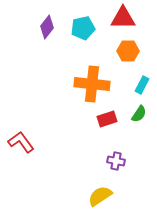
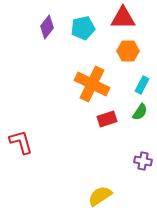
orange cross: rotated 20 degrees clockwise
green semicircle: moved 1 px right, 2 px up
red L-shape: rotated 20 degrees clockwise
purple cross: moved 27 px right
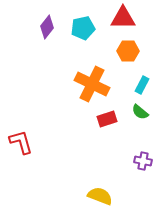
green semicircle: rotated 96 degrees clockwise
yellow semicircle: rotated 55 degrees clockwise
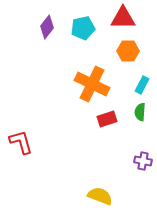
green semicircle: rotated 54 degrees clockwise
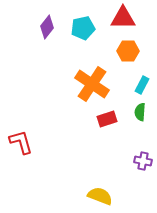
orange cross: rotated 8 degrees clockwise
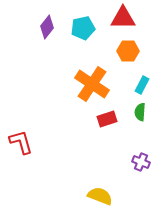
purple cross: moved 2 px left, 1 px down; rotated 12 degrees clockwise
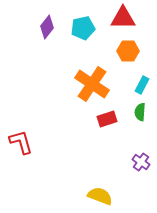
purple cross: rotated 12 degrees clockwise
